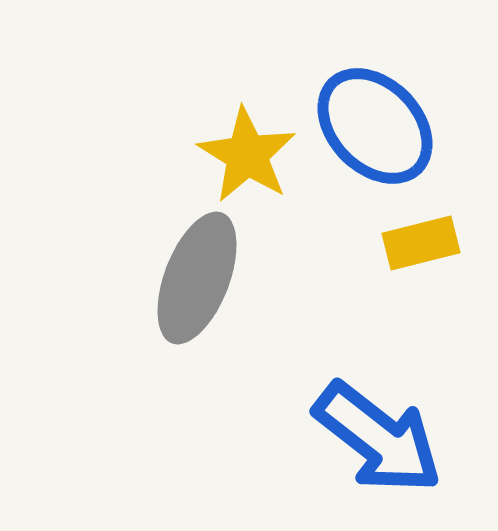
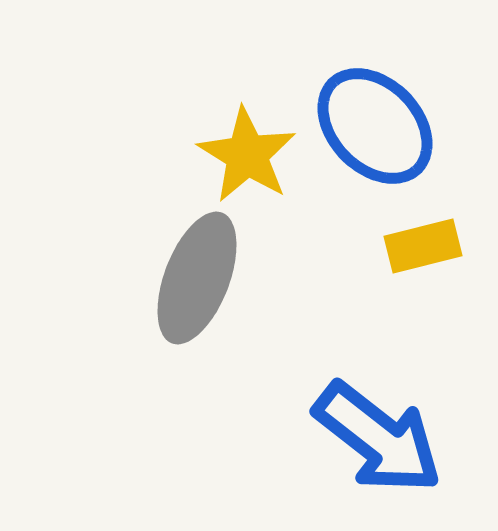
yellow rectangle: moved 2 px right, 3 px down
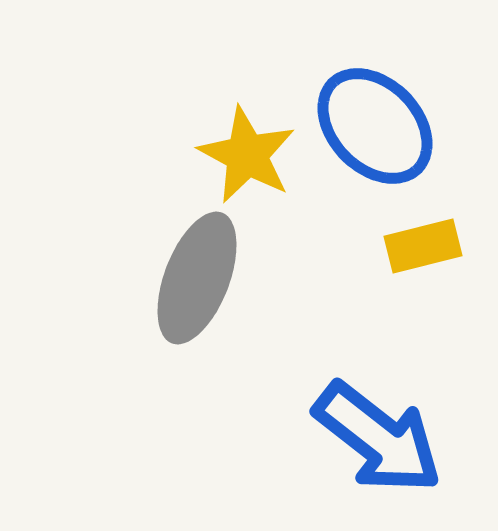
yellow star: rotated 4 degrees counterclockwise
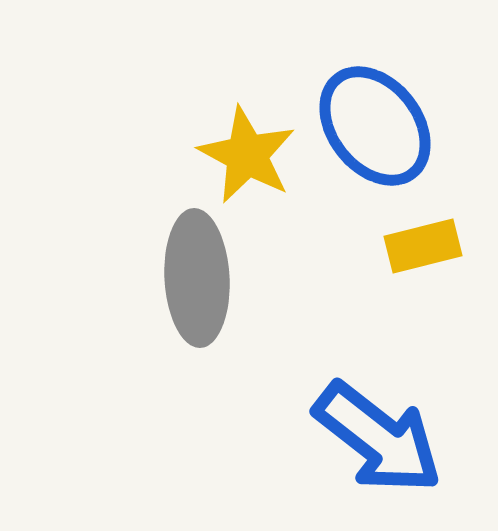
blue ellipse: rotated 6 degrees clockwise
gray ellipse: rotated 24 degrees counterclockwise
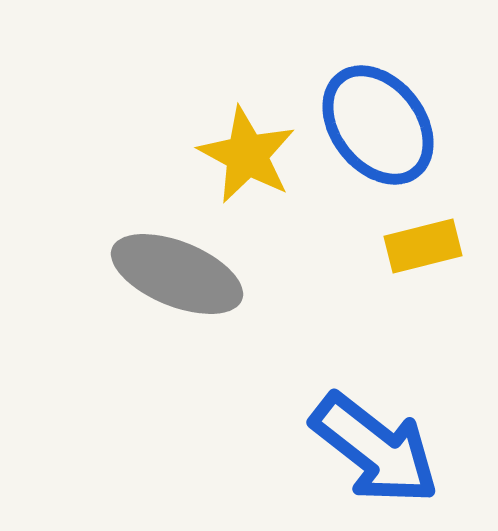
blue ellipse: moved 3 px right, 1 px up
gray ellipse: moved 20 px left, 4 px up; rotated 65 degrees counterclockwise
blue arrow: moved 3 px left, 11 px down
